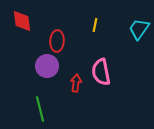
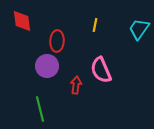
pink semicircle: moved 2 px up; rotated 12 degrees counterclockwise
red arrow: moved 2 px down
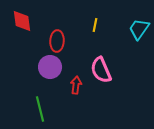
purple circle: moved 3 px right, 1 px down
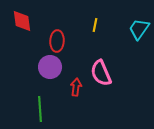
pink semicircle: moved 3 px down
red arrow: moved 2 px down
green line: rotated 10 degrees clockwise
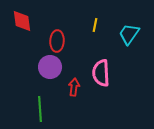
cyan trapezoid: moved 10 px left, 5 px down
pink semicircle: rotated 20 degrees clockwise
red arrow: moved 2 px left
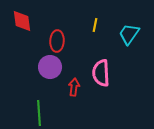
green line: moved 1 px left, 4 px down
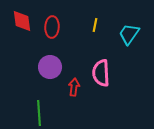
red ellipse: moved 5 px left, 14 px up
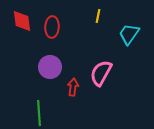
yellow line: moved 3 px right, 9 px up
pink semicircle: rotated 32 degrees clockwise
red arrow: moved 1 px left
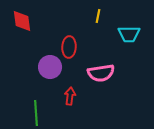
red ellipse: moved 17 px right, 20 px down
cyan trapezoid: rotated 125 degrees counterclockwise
pink semicircle: rotated 128 degrees counterclockwise
red arrow: moved 3 px left, 9 px down
green line: moved 3 px left
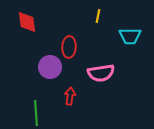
red diamond: moved 5 px right, 1 px down
cyan trapezoid: moved 1 px right, 2 px down
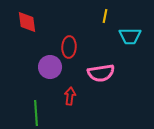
yellow line: moved 7 px right
